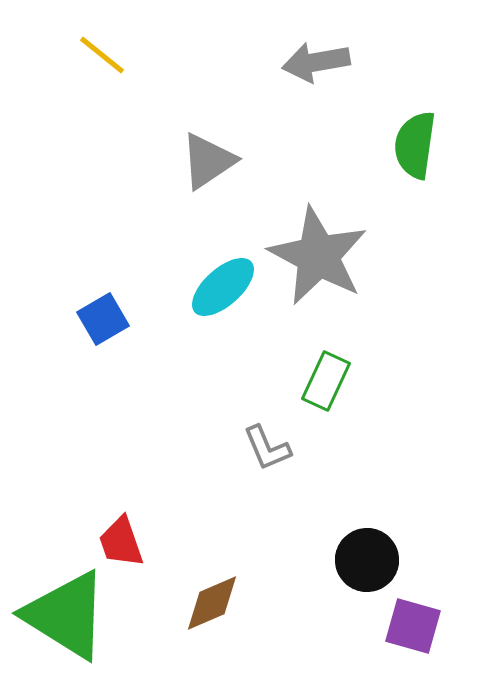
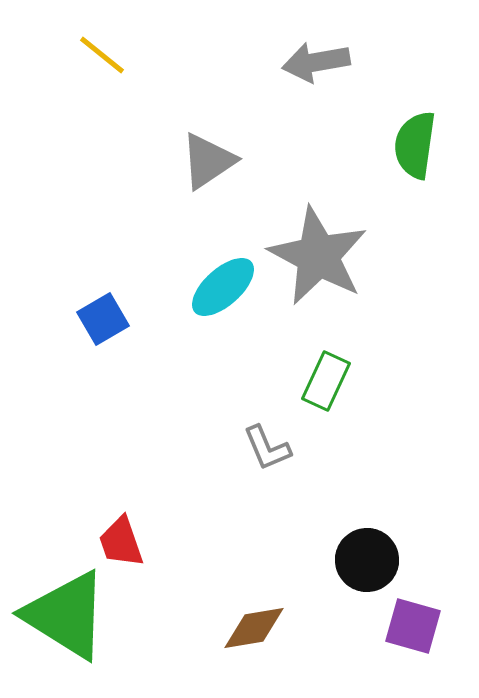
brown diamond: moved 42 px right, 25 px down; rotated 14 degrees clockwise
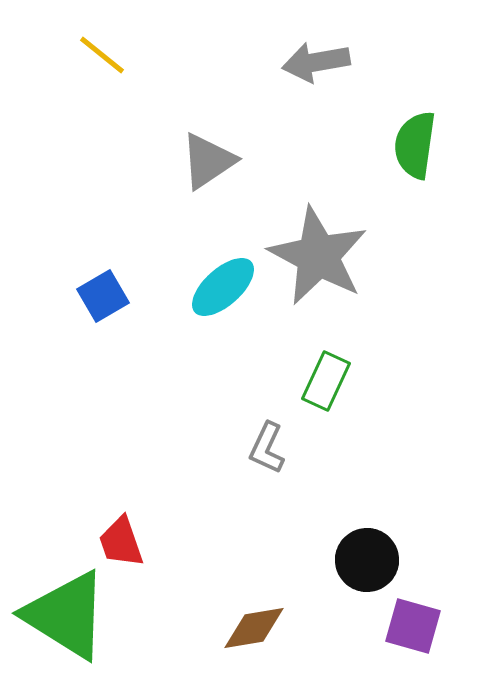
blue square: moved 23 px up
gray L-shape: rotated 48 degrees clockwise
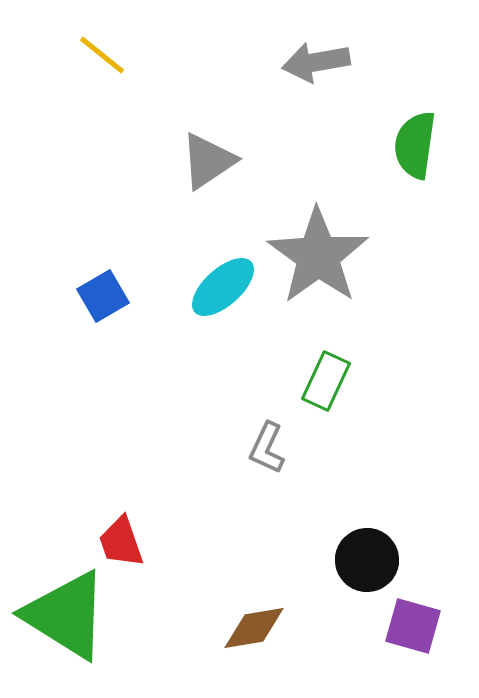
gray star: rotated 8 degrees clockwise
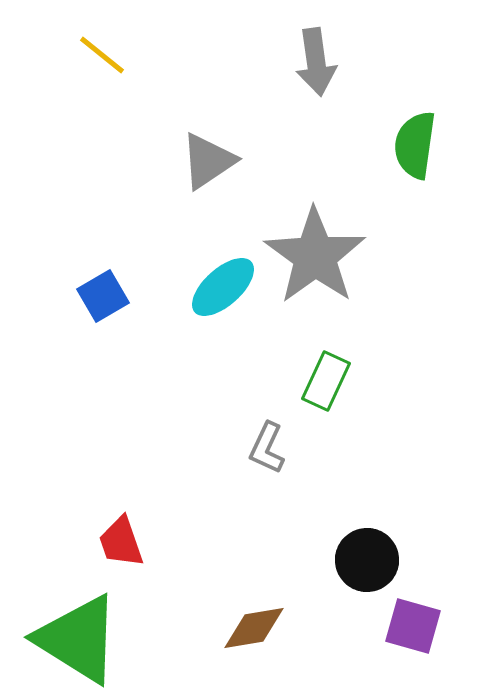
gray arrow: rotated 88 degrees counterclockwise
gray star: moved 3 px left
green triangle: moved 12 px right, 24 px down
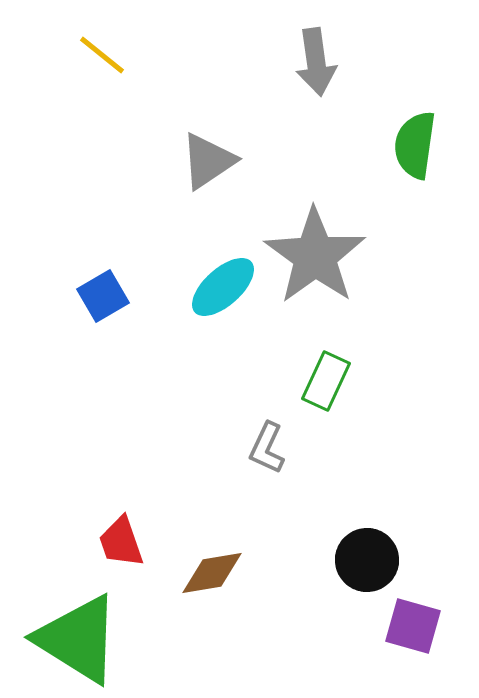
brown diamond: moved 42 px left, 55 px up
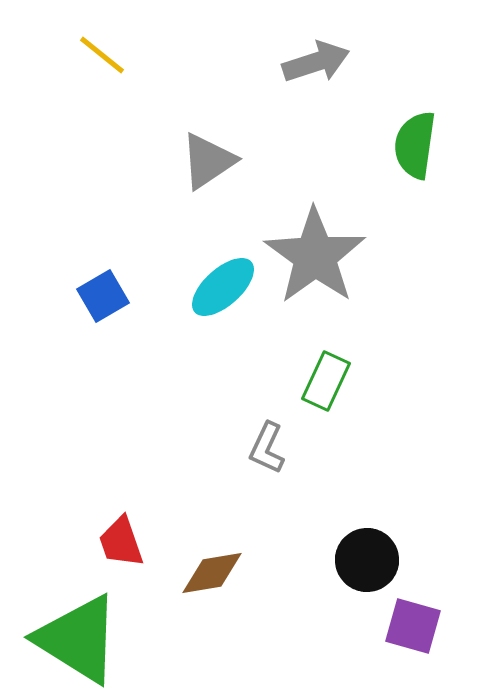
gray arrow: rotated 100 degrees counterclockwise
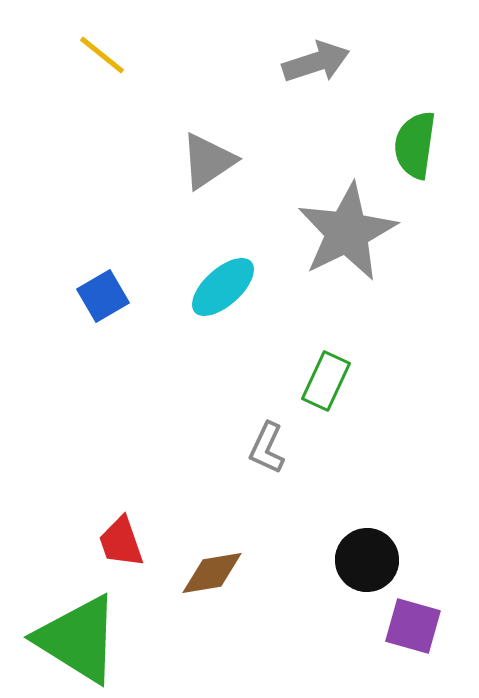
gray star: moved 32 px right, 24 px up; rotated 10 degrees clockwise
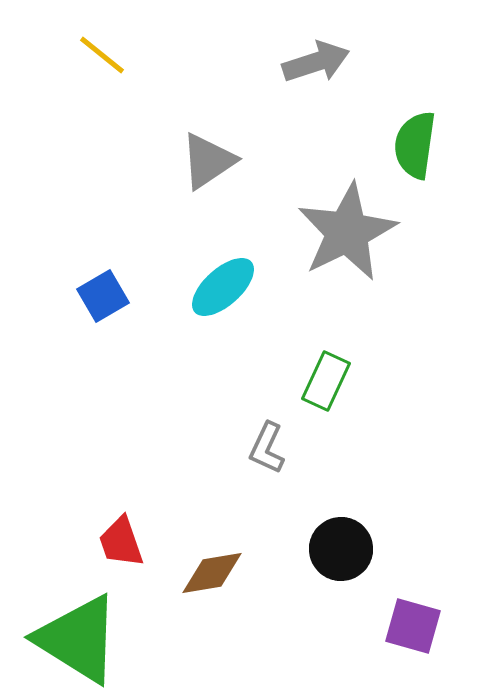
black circle: moved 26 px left, 11 px up
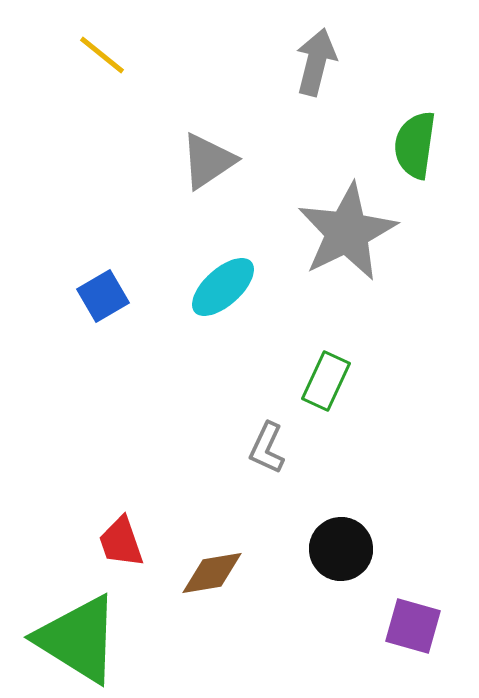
gray arrow: rotated 58 degrees counterclockwise
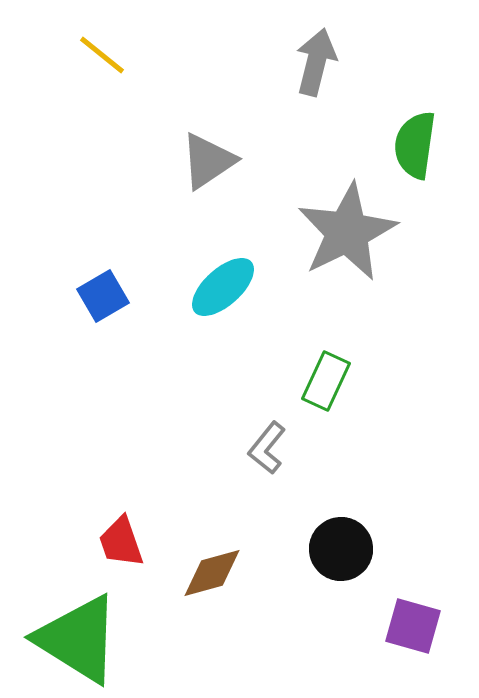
gray L-shape: rotated 14 degrees clockwise
brown diamond: rotated 6 degrees counterclockwise
